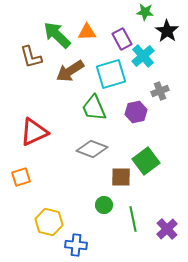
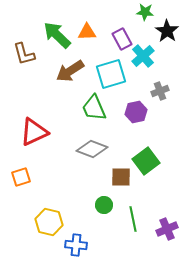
brown L-shape: moved 7 px left, 3 px up
purple cross: rotated 20 degrees clockwise
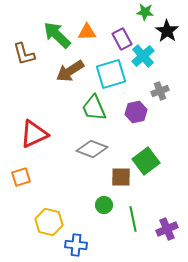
red triangle: moved 2 px down
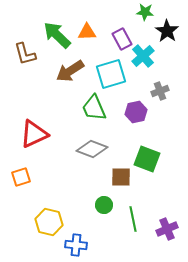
brown L-shape: moved 1 px right
green square: moved 1 px right, 2 px up; rotated 32 degrees counterclockwise
